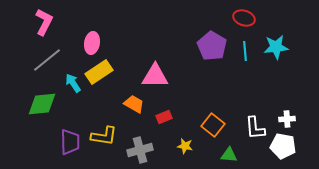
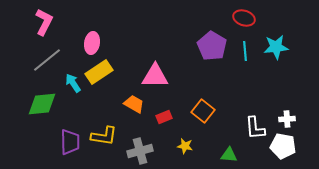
orange square: moved 10 px left, 14 px up
gray cross: moved 1 px down
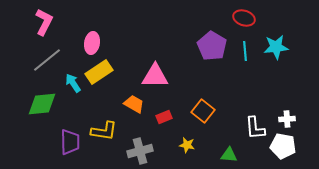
yellow L-shape: moved 5 px up
yellow star: moved 2 px right, 1 px up
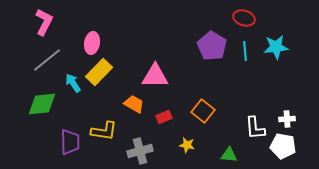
yellow rectangle: rotated 12 degrees counterclockwise
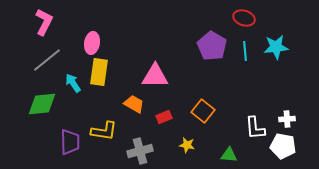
yellow rectangle: rotated 36 degrees counterclockwise
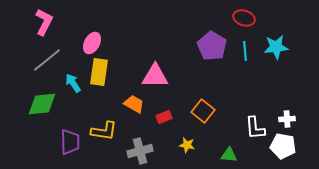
pink ellipse: rotated 20 degrees clockwise
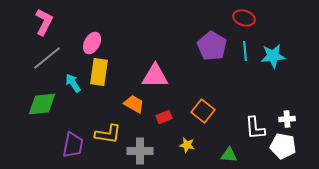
cyan star: moved 3 px left, 9 px down
gray line: moved 2 px up
yellow L-shape: moved 4 px right, 3 px down
purple trapezoid: moved 3 px right, 3 px down; rotated 12 degrees clockwise
gray cross: rotated 15 degrees clockwise
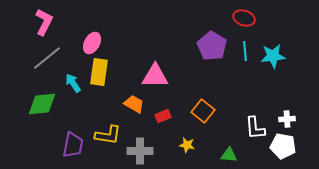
red rectangle: moved 1 px left, 1 px up
yellow L-shape: moved 1 px down
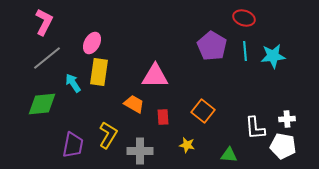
red rectangle: moved 1 px down; rotated 70 degrees counterclockwise
yellow L-shape: rotated 68 degrees counterclockwise
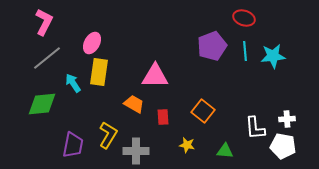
purple pentagon: rotated 20 degrees clockwise
gray cross: moved 4 px left
green triangle: moved 4 px left, 4 px up
